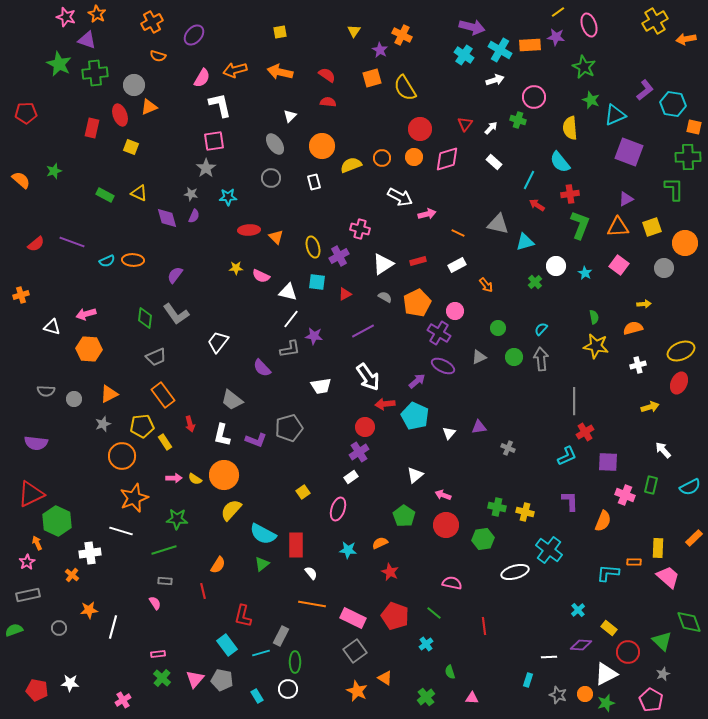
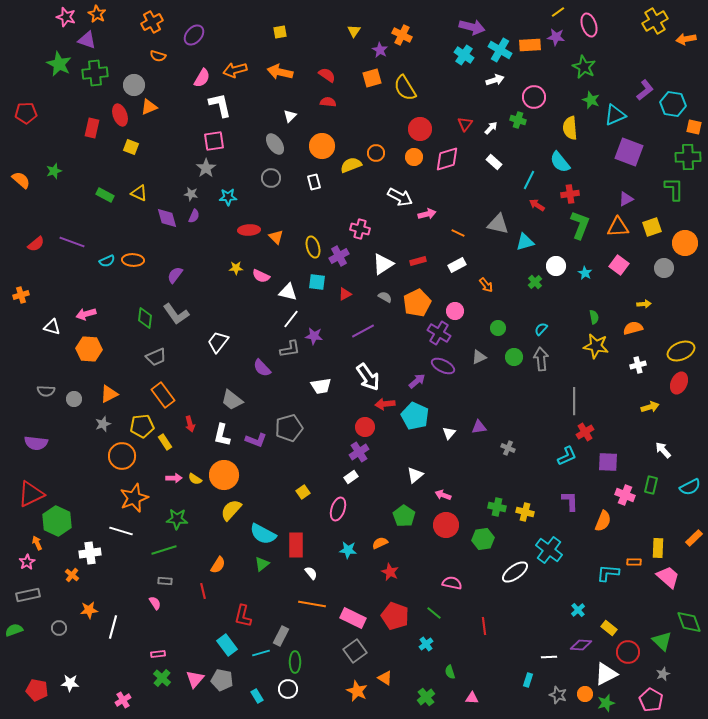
orange circle at (382, 158): moved 6 px left, 5 px up
white ellipse at (515, 572): rotated 20 degrees counterclockwise
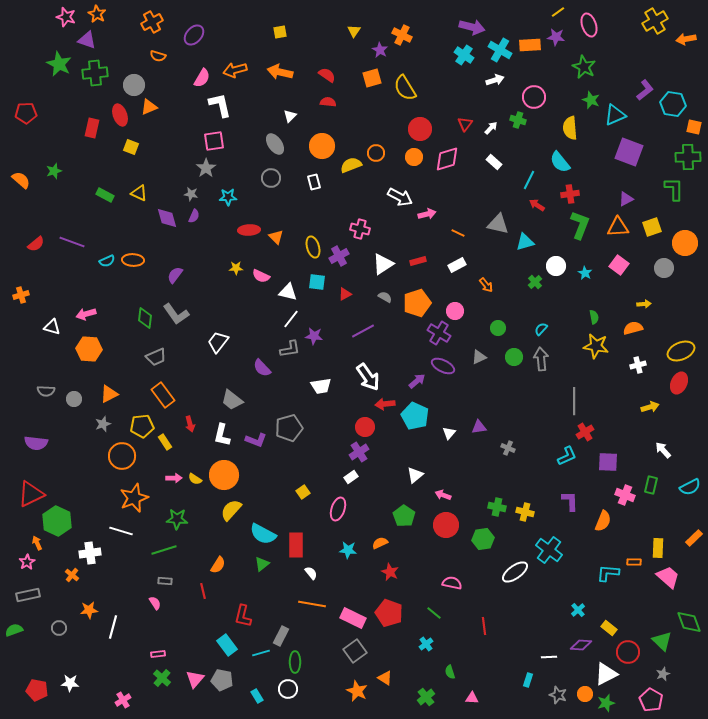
orange pentagon at (417, 303): rotated 8 degrees clockwise
red pentagon at (395, 616): moved 6 px left, 3 px up
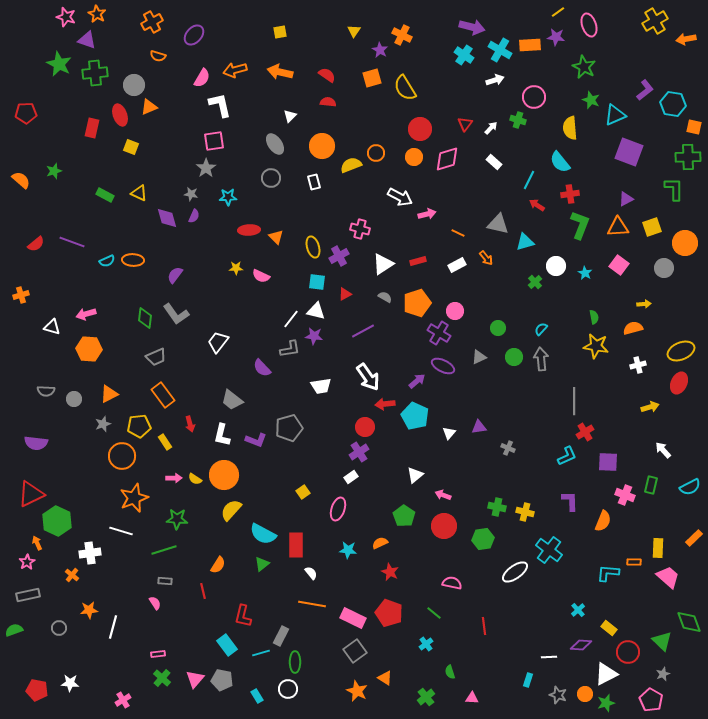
orange arrow at (486, 285): moved 27 px up
white triangle at (288, 292): moved 28 px right, 19 px down
yellow pentagon at (142, 426): moved 3 px left
red circle at (446, 525): moved 2 px left, 1 px down
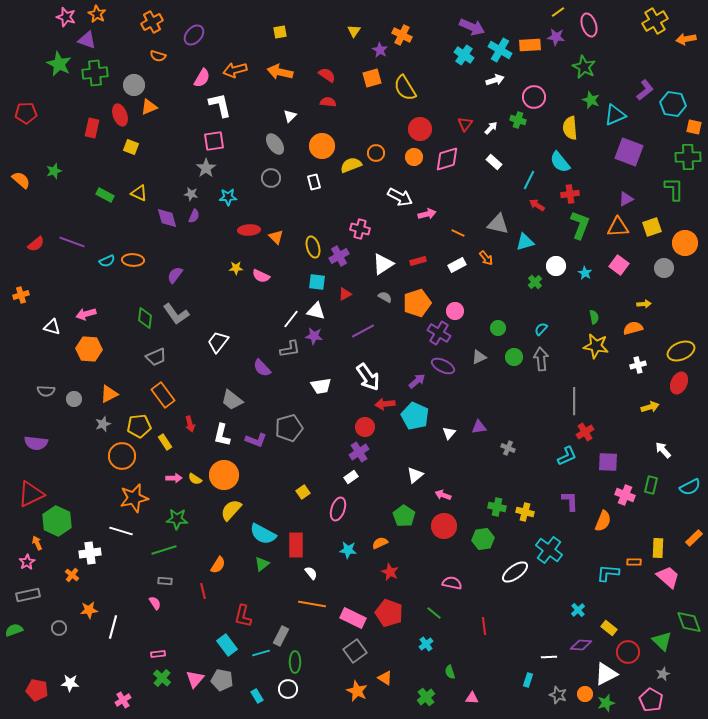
purple arrow at (472, 27): rotated 10 degrees clockwise
orange star at (134, 498): rotated 8 degrees clockwise
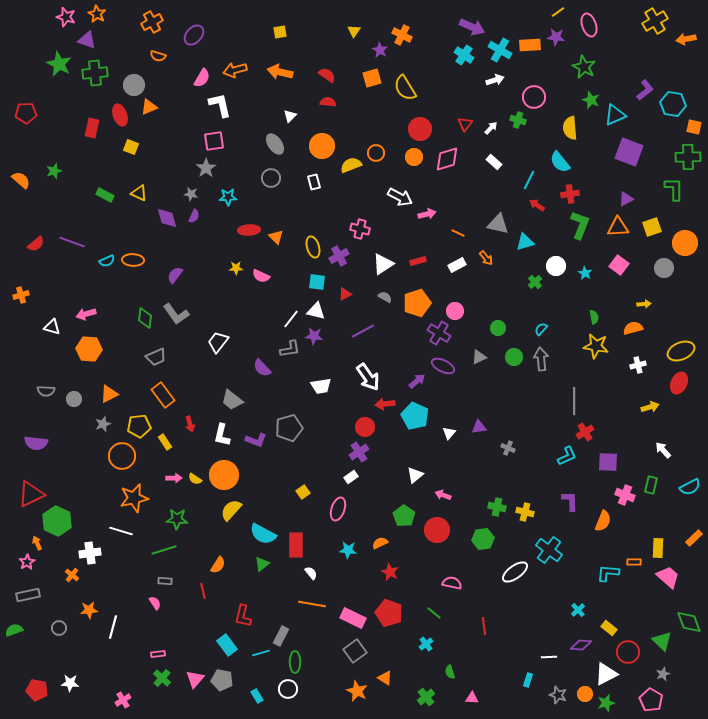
red circle at (444, 526): moved 7 px left, 4 px down
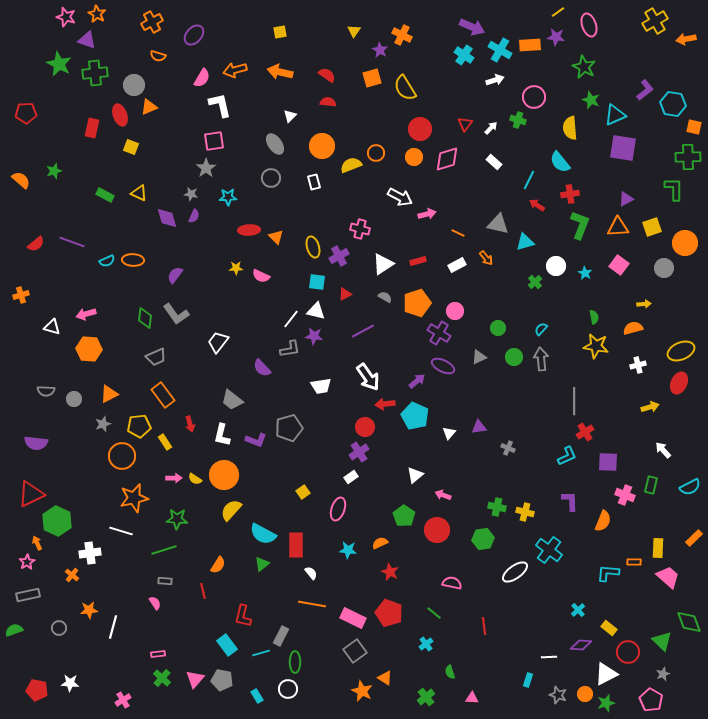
purple square at (629, 152): moved 6 px left, 4 px up; rotated 12 degrees counterclockwise
orange star at (357, 691): moved 5 px right
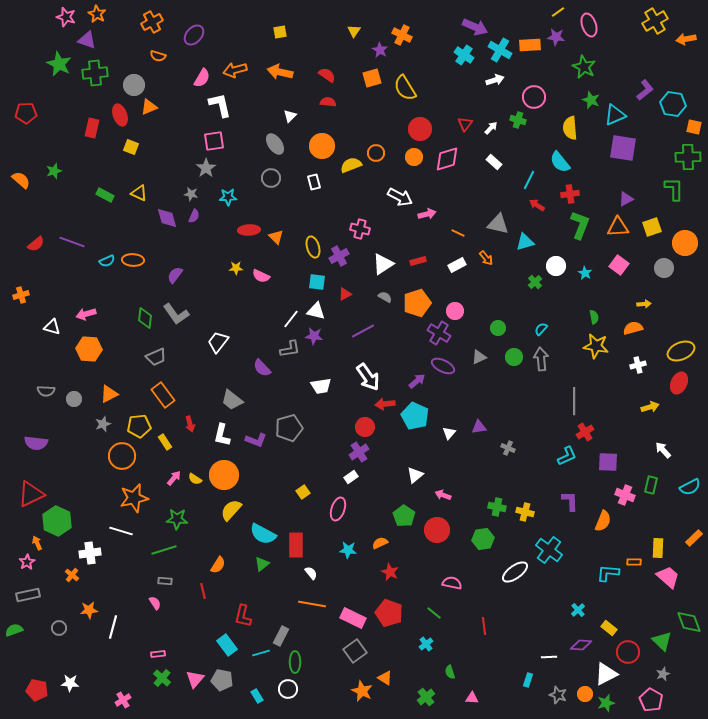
purple arrow at (472, 27): moved 3 px right
pink arrow at (174, 478): rotated 49 degrees counterclockwise
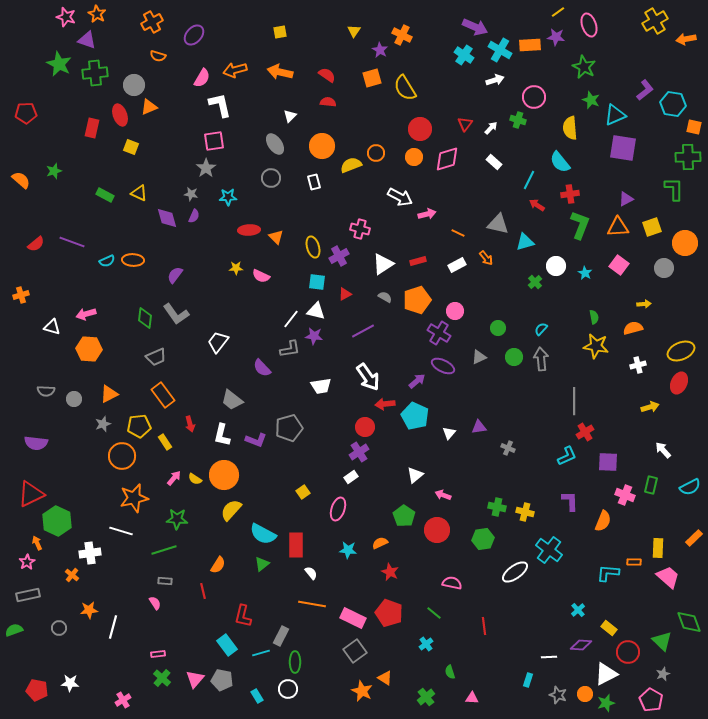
orange pentagon at (417, 303): moved 3 px up
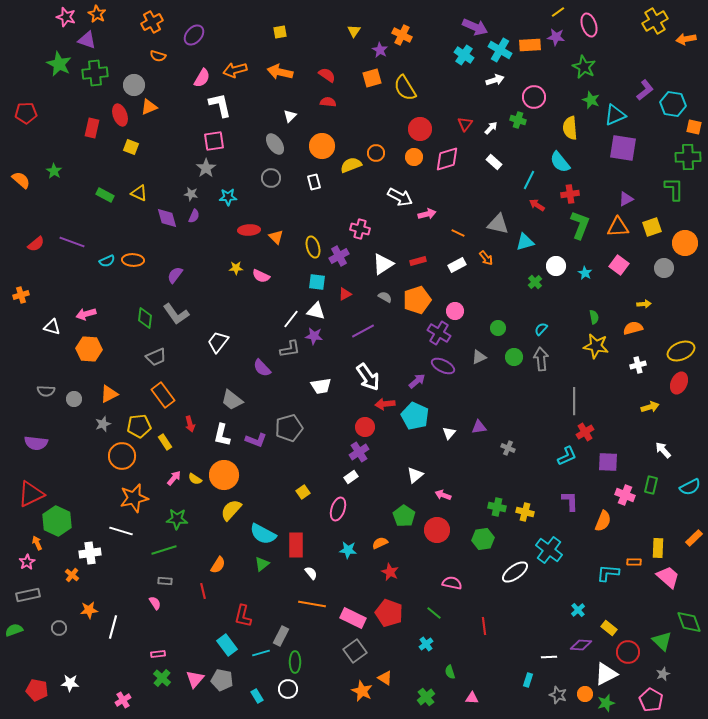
green star at (54, 171): rotated 21 degrees counterclockwise
